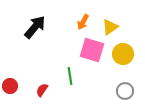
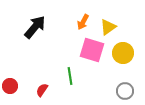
yellow triangle: moved 2 px left
yellow circle: moved 1 px up
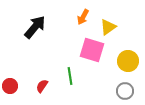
orange arrow: moved 5 px up
yellow circle: moved 5 px right, 8 px down
red semicircle: moved 4 px up
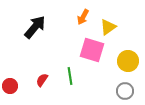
red semicircle: moved 6 px up
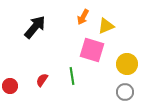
yellow triangle: moved 2 px left, 1 px up; rotated 12 degrees clockwise
yellow circle: moved 1 px left, 3 px down
green line: moved 2 px right
gray circle: moved 1 px down
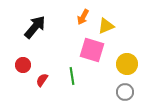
red circle: moved 13 px right, 21 px up
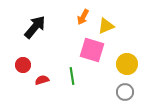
red semicircle: rotated 40 degrees clockwise
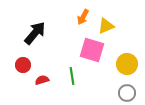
black arrow: moved 6 px down
gray circle: moved 2 px right, 1 px down
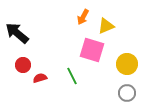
black arrow: moved 18 px left; rotated 90 degrees counterclockwise
green line: rotated 18 degrees counterclockwise
red semicircle: moved 2 px left, 2 px up
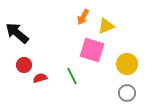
red circle: moved 1 px right
